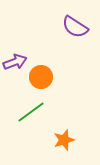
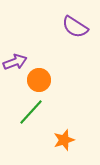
orange circle: moved 2 px left, 3 px down
green line: rotated 12 degrees counterclockwise
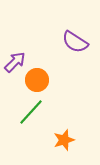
purple semicircle: moved 15 px down
purple arrow: rotated 25 degrees counterclockwise
orange circle: moved 2 px left
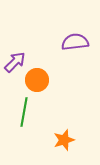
purple semicircle: rotated 140 degrees clockwise
green line: moved 7 px left; rotated 32 degrees counterclockwise
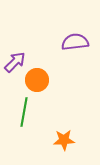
orange star: rotated 15 degrees clockwise
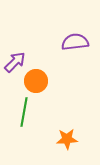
orange circle: moved 1 px left, 1 px down
orange star: moved 3 px right, 1 px up
